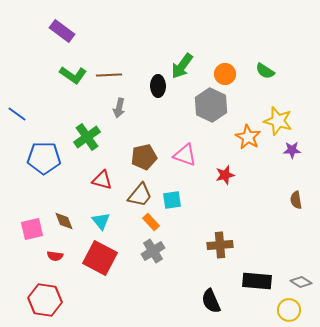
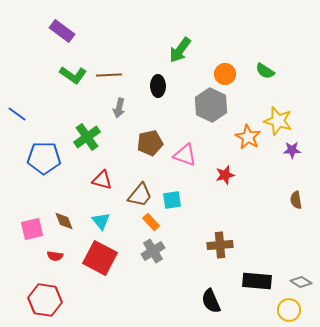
green arrow: moved 2 px left, 16 px up
brown pentagon: moved 6 px right, 14 px up
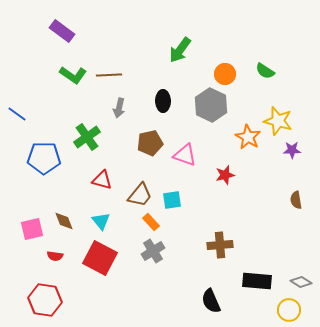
black ellipse: moved 5 px right, 15 px down
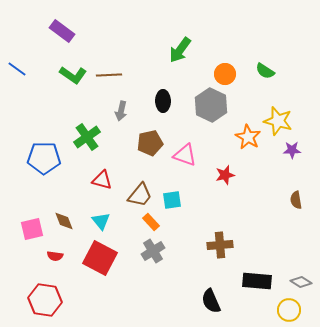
gray arrow: moved 2 px right, 3 px down
blue line: moved 45 px up
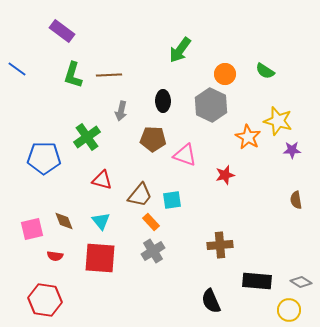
green L-shape: rotated 72 degrees clockwise
brown pentagon: moved 3 px right, 4 px up; rotated 15 degrees clockwise
red square: rotated 24 degrees counterclockwise
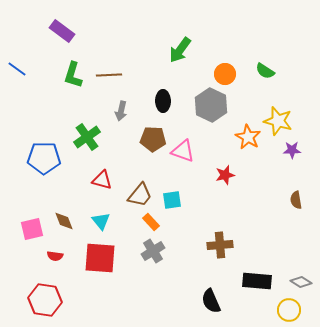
pink triangle: moved 2 px left, 4 px up
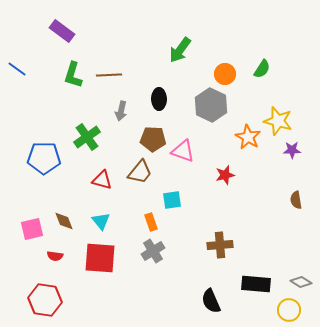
green semicircle: moved 3 px left, 2 px up; rotated 90 degrees counterclockwise
black ellipse: moved 4 px left, 2 px up
brown trapezoid: moved 23 px up
orange rectangle: rotated 24 degrees clockwise
black rectangle: moved 1 px left, 3 px down
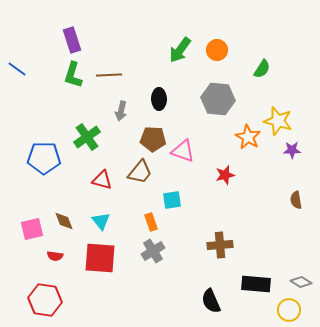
purple rectangle: moved 10 px right, 9 px down; rotated 35 degrees clockwise
orange circle: moved 8 px left, 24 px up
gray hexagon: moved 7 px right, 6 px up; rotated 20 degrees counterclockwise
